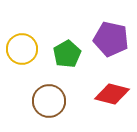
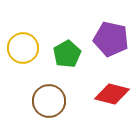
yellow circle: moved 1 px right, 1 px up
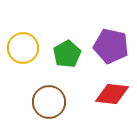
purple pentagon: moved 7 px down
red diamond: rotated 8 degrees counterclockwise
brown circle: moved 1 px down
